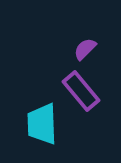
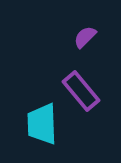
purple semicircle: moved 12 px up
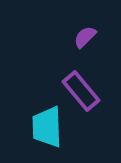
cyan trapezoid: moved 5 px right, 3 px down
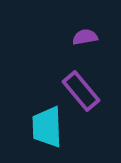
purple semicircle: rotated 35 degrees clockwise
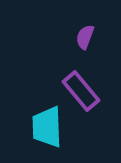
purple semicircle: rotated 60 degrees counterclockwise
